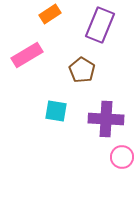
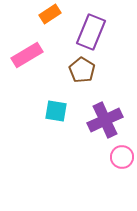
purple rectangle: moved 9 px left, 7 px down
purple cross: moved 1 px left, 1 px down; rotated 28 degrees counterclockwise
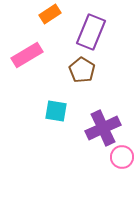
purple cross: moved 2 px left, 8 px down
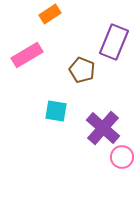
purple rectangle: moved 23 px right, 10 px down
brown pentagon: rotated 10 degrees counterclockwise
purple cross: rotated 24 degrees counterclockwise
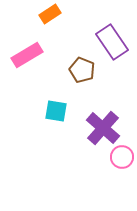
purple rectangle: moved 2 px left; rotated 56 degrees counterclockwise
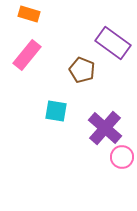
orange rectangle: moved 21 px left; rotated 50 degrees clockwise
purple rectangle: moved 1 px right, 1 px down; rotated 20 degrees counterclockwise
pink rectangle: rotated 20 degrees counterclockwise
purple cross: moved 2 px right
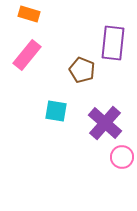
purple rectangle: rotated 60 degrees clockwise
purple cross: moved 5 px up
